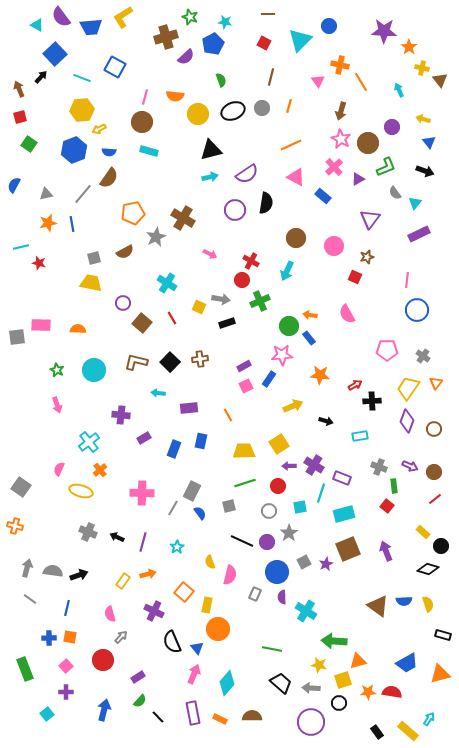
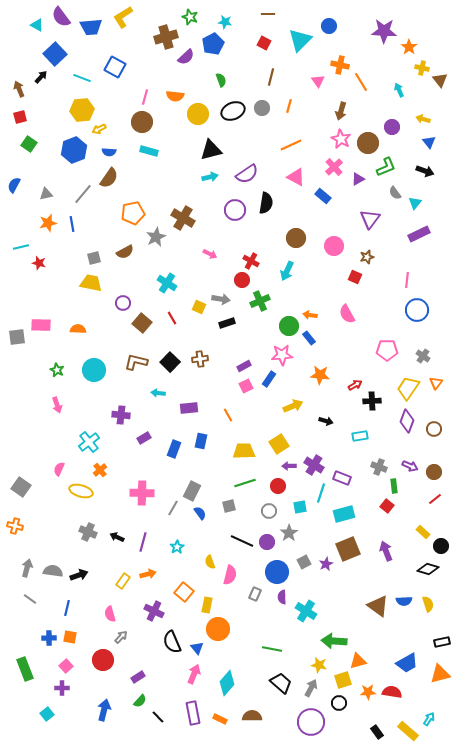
black rectangle at (443, 635): moved 1 px left, 7 px down; rotated 28 degrees counterclockwise
gray arrow at (311, 688): rotated 114 degrees clockwise
purple cross at (66, 692): moved 4 px left, 4 px up
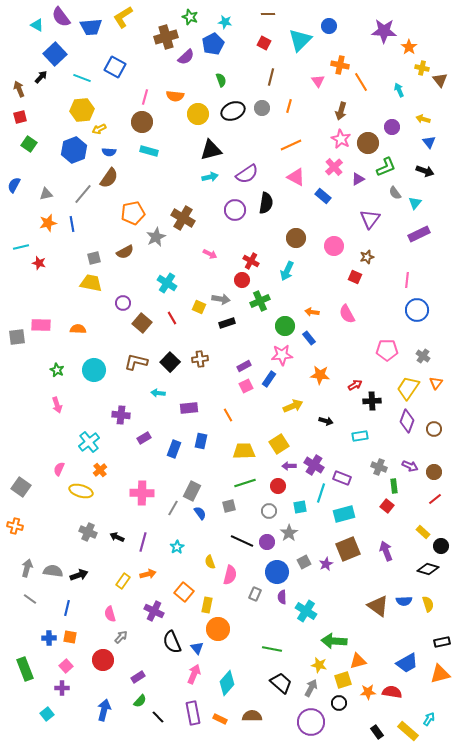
orange arrow at (310, 315): moved 2 px right, 3 px up
green circle at (289, 326): moved 4 px left
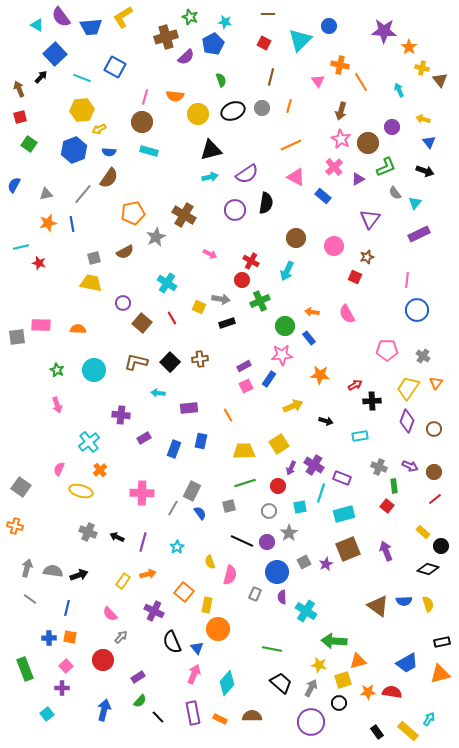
brown cross at (183, 218): moved 1 px right, 3 px up
purple arrow at (289, 466): moved 2 px right, 2 px down; rotated 64 degrees counterclockwise
pink semicircle at (110, 614): rotated 28 degrees counterclockwise
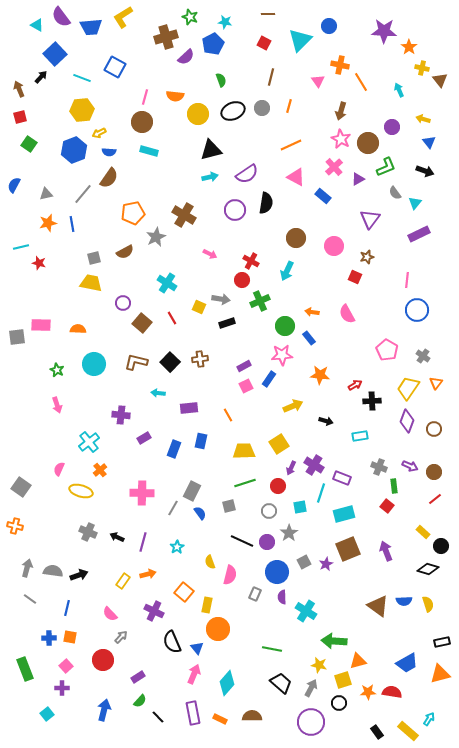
yellow arrow at (99, 129): moved 4 px down
pink pentagon at (387, 350): rotated 30 degrees clockwise
cyan circle at (94, 370): moved 6 px up
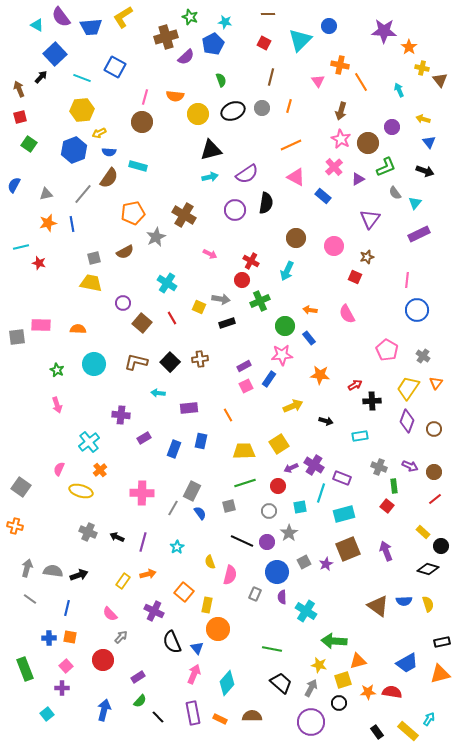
cyan rectangle at (149, 151): moved 11 px left, 15 px down
orange arrow at (312, 312): moved 2 px left, 2 px up
purple arrow at (291, 468): rotated 40 degrees clockwise
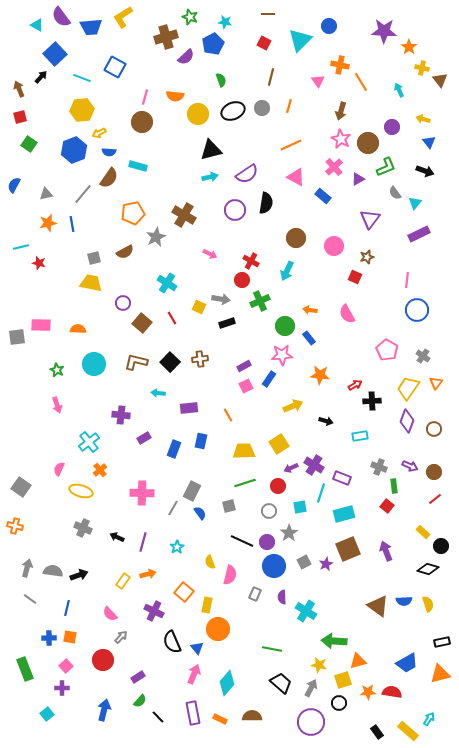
gray cross at (88, 532): moved 5 px left, 4 px up
blue circle at (277, 572): moved 3 px left, 6 px up
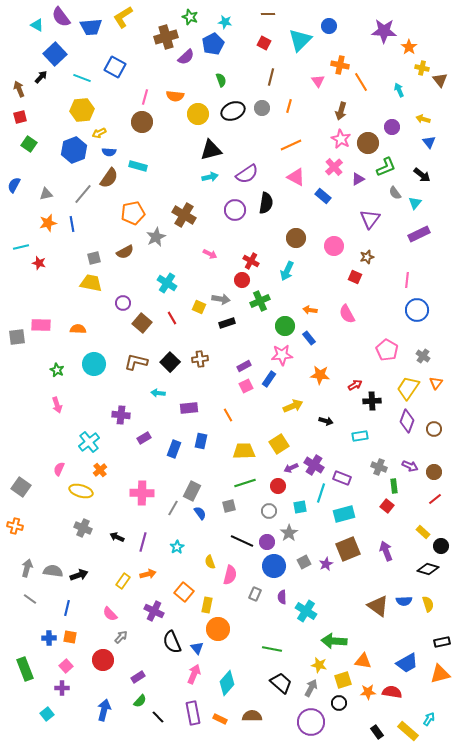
black arrow at (425, 171): moved 3 px left, 4 px down; rotated 18 degrees clockwise
orange triangle at (358, 661): moved 5 px right; rotated 24 degrees clockwise
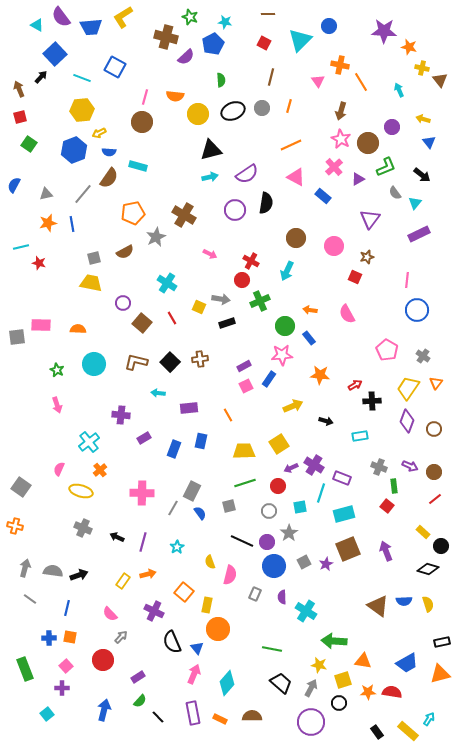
brown cross at (166, 37): rotated 30 degrees clockwise
orange star at (409, 47): rotated 21 degrees counterclockwise
green semicircle at (221, 80): rotated 16 degrees clockwise
gray arrow at (27, 568): moved 2 px left
